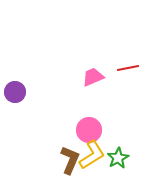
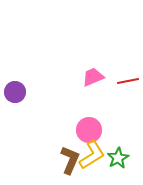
red line: moved 13 px down
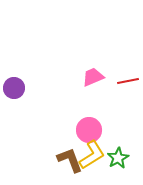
purple circle: moved 1 px left, 4 px up
brown L-shape: rotated 44 degrees counterclockwise
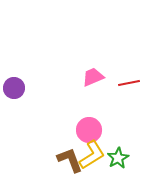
red line: moved 1 px right, 2 px down
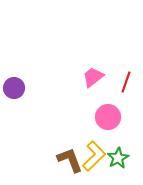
pink trapezoid: rotated 15 degrees counterclockwise
red line: moved 3 px left, 1 px up; rotated 60 degrees counterclockwise
pink circle: moved 19 px right, 13 px up
yellow L-shape: moved 2 px right, 1 px down; rotated 12 degrees counterclockwise
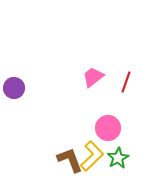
pink circle: moved 11 px down
yellow L-shape: moved 2 px left
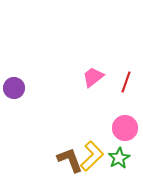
pink circle: moved 17 px right
green star: moved 1 px right
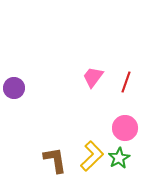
pink trapezoid: rotated 15 degrees counterclockwise
brown L-shape: moved 15 px left; rotated 12 degrees clockwise
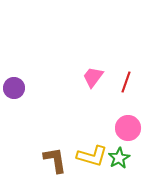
pink circle: moved 3 px right
yellow L-shape: rotated 60 degrees clockwise
